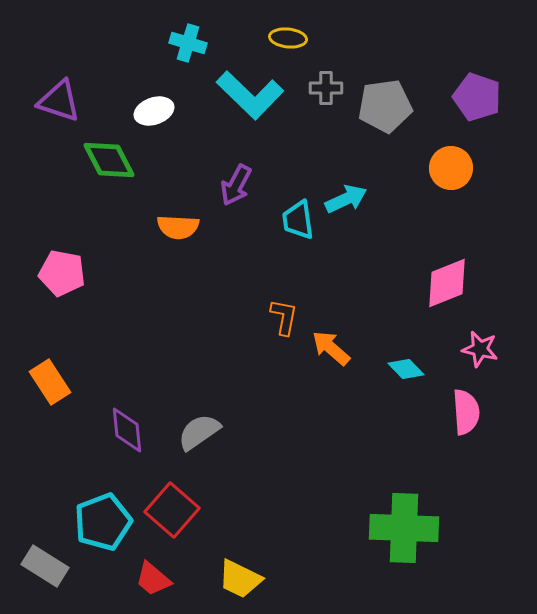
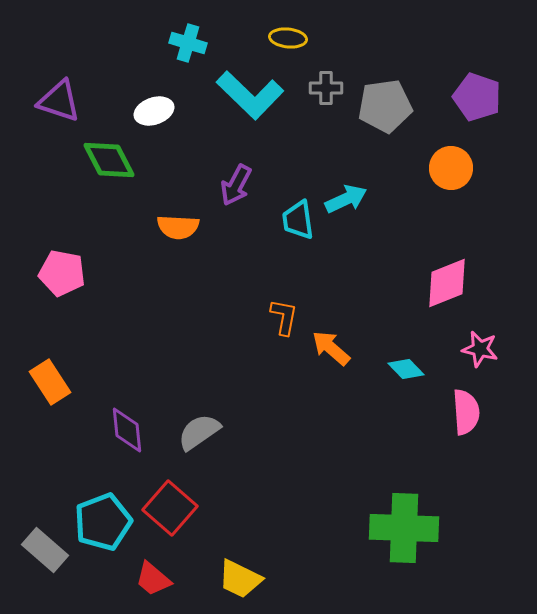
red square: moved 2 px left, 2 px up
gray rectangle: moved 16 px up; rotated 9 degrees clockwise
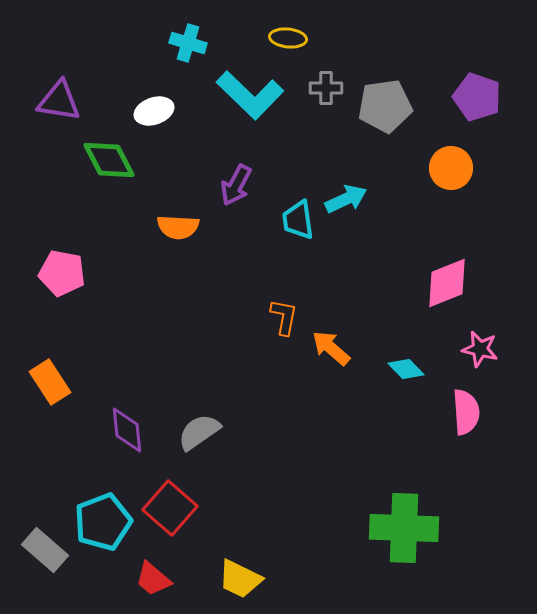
purple triangle: rotated 9 degrees counterclockwise
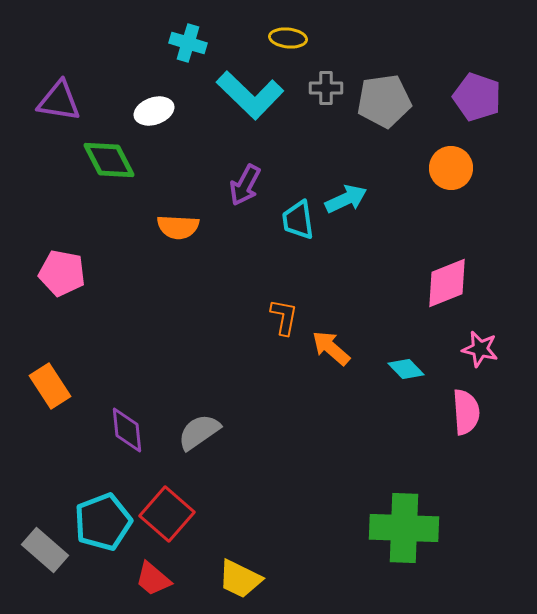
gray pentagon: moved 1 px left, 5 px up
purple arrow: moved 9 px right
orange rectangle: moved 4 px down
red square: moved 3 px left, 6 px down
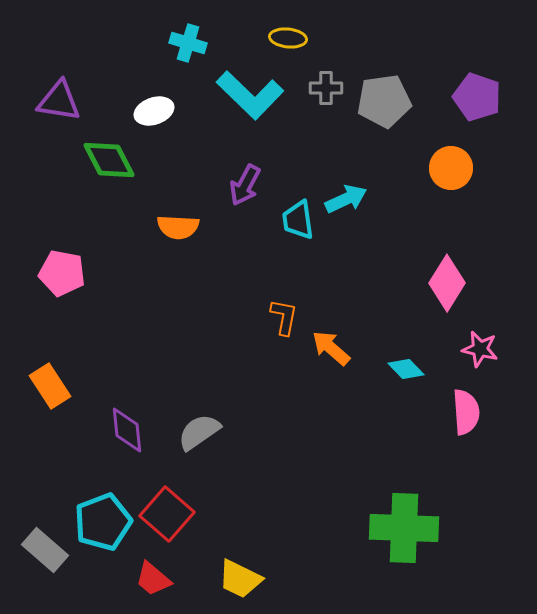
pink diamond: rotated 36 degrees counterclockwise
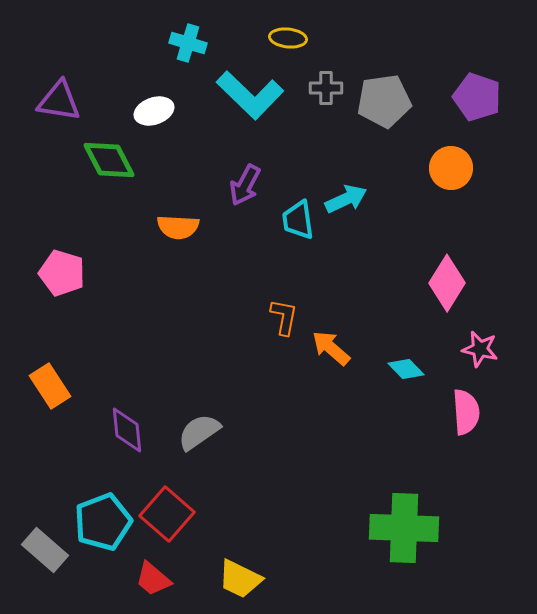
pink pentagon: rotated 6 degrees clockwise
